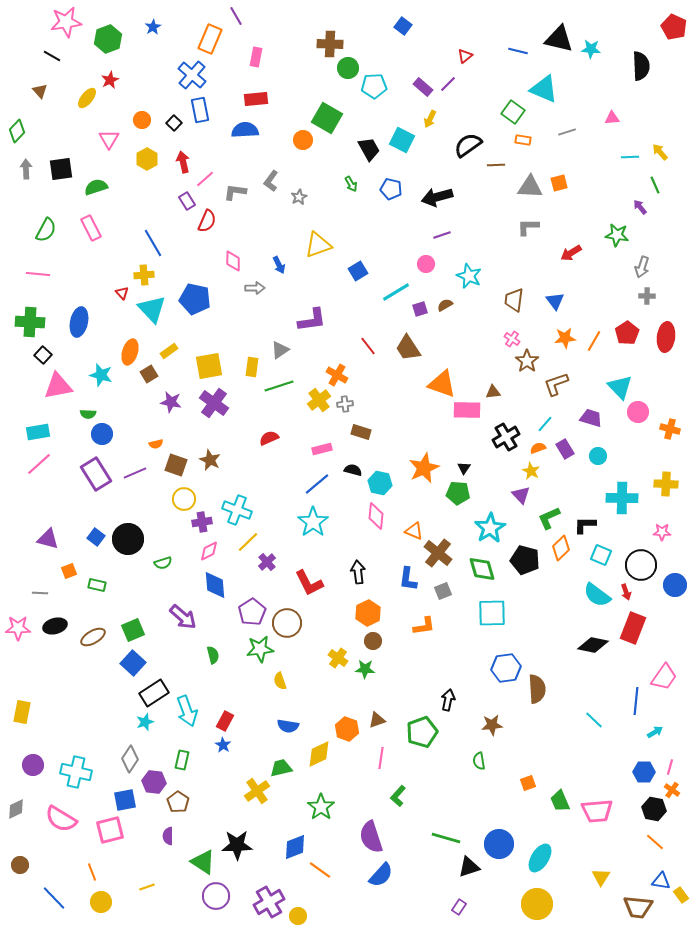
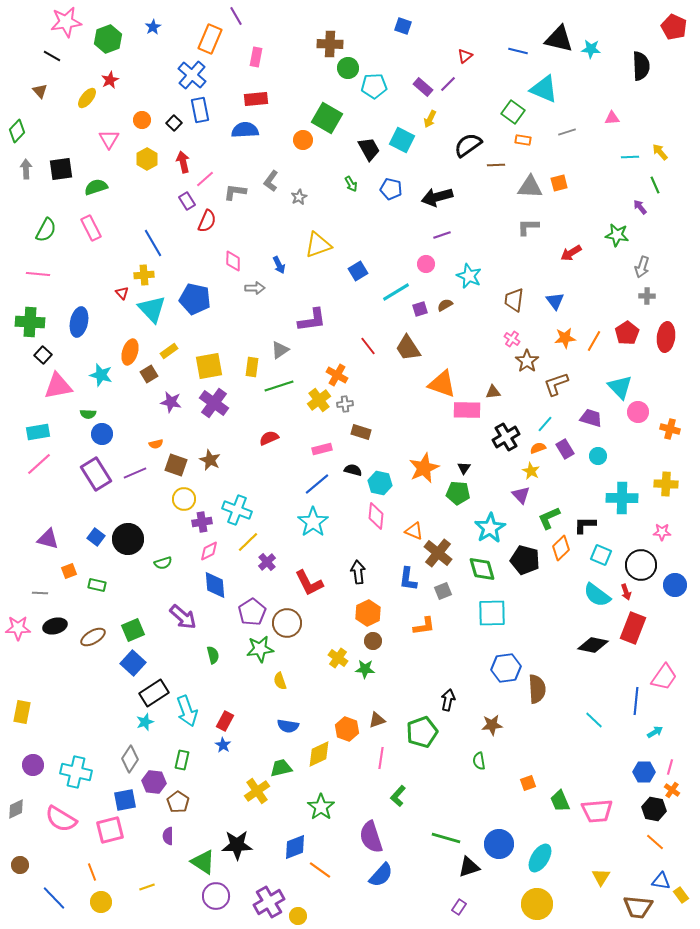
blue square at (403, 26): rotated 18 degrees counterclockwise
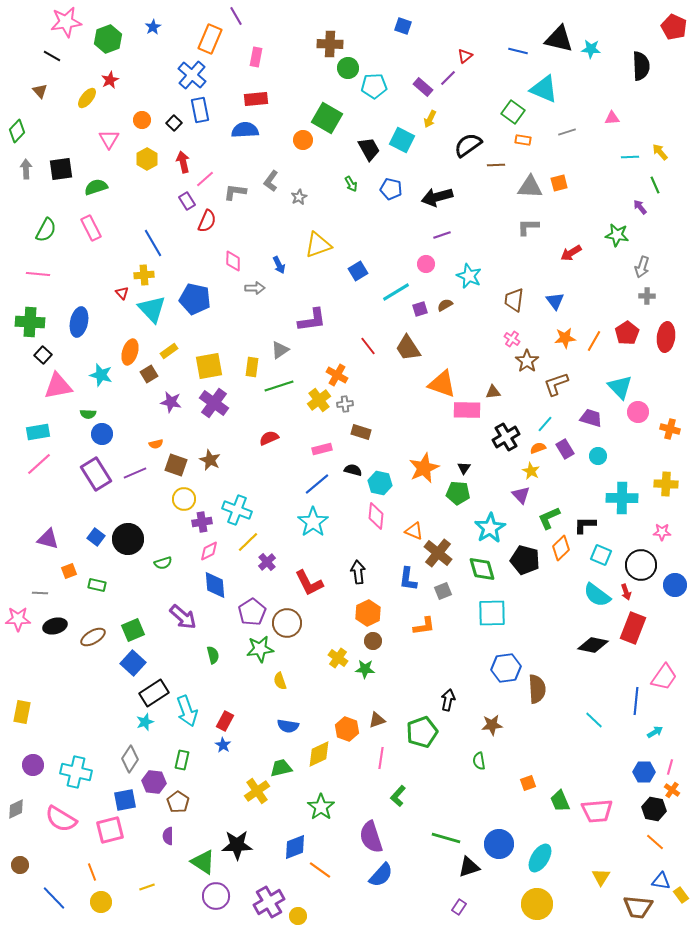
purple line at (448, 84): moved 6 px up
pink star at (18, 628): moved 9 px up
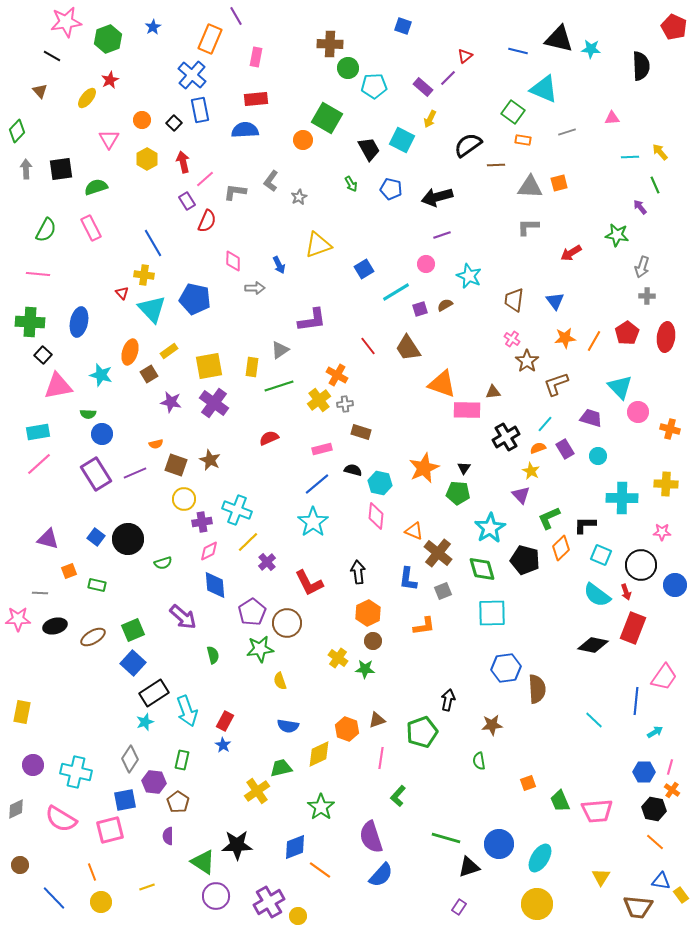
blue square at (358, 271): moved 6 px right, 2 px up
yellow cross at (144, 275): rotated 12 degrees clockwise
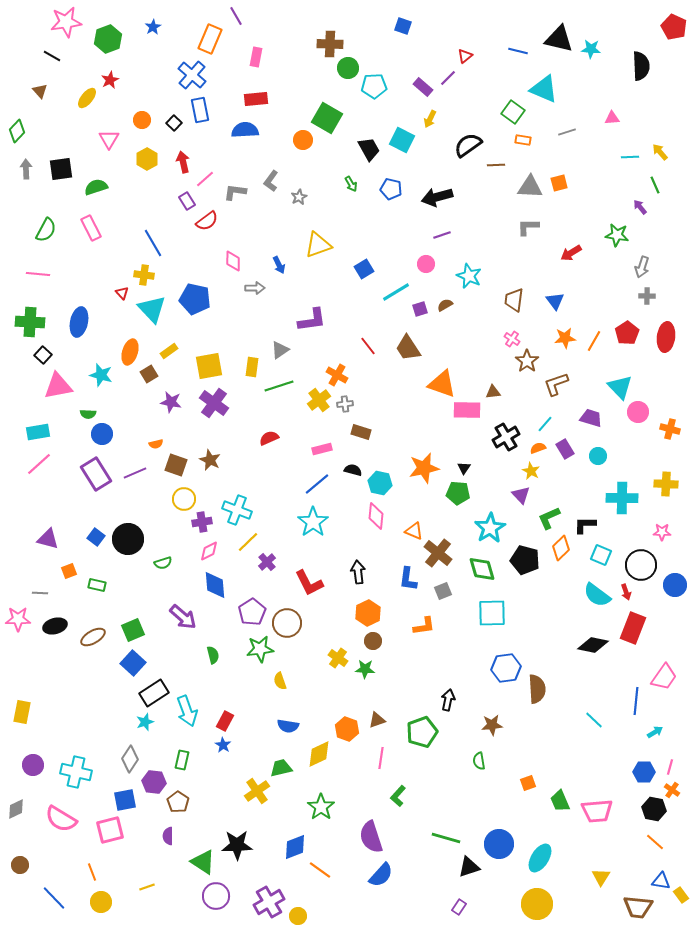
red semicircle at (207, 221): rotated 30 degrees clockwise
orange star at (424, 468): rotated 12 degrees clockwise
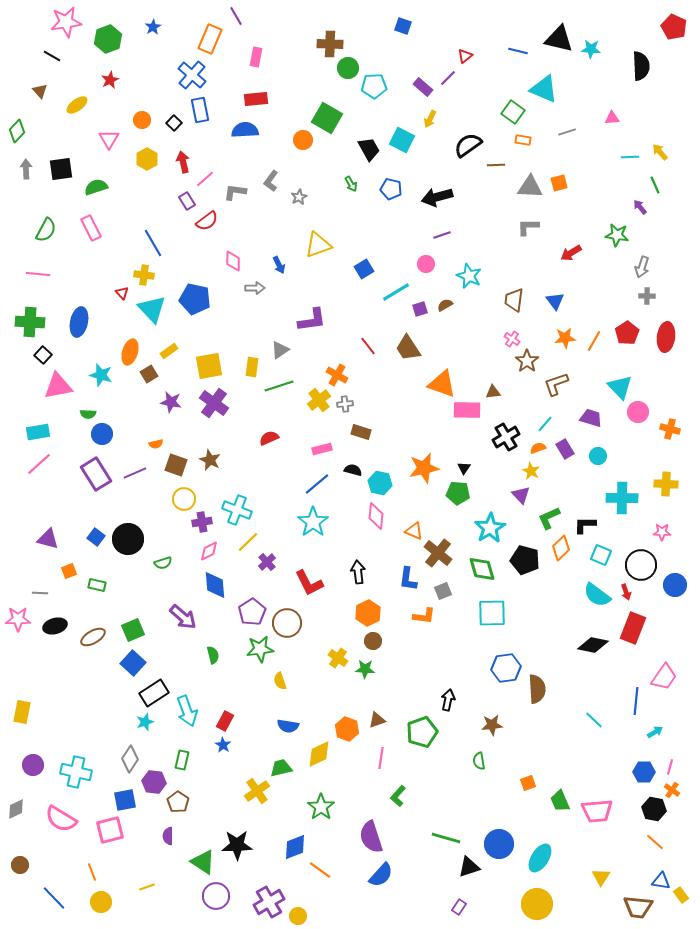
yellow ellipse at (87, 98): moved 10 px left, 7 px down; rotated 15 degrees clockwise
orange L-shape at (424, 626): moved 10 px up; rotated 15 degrees clockwise
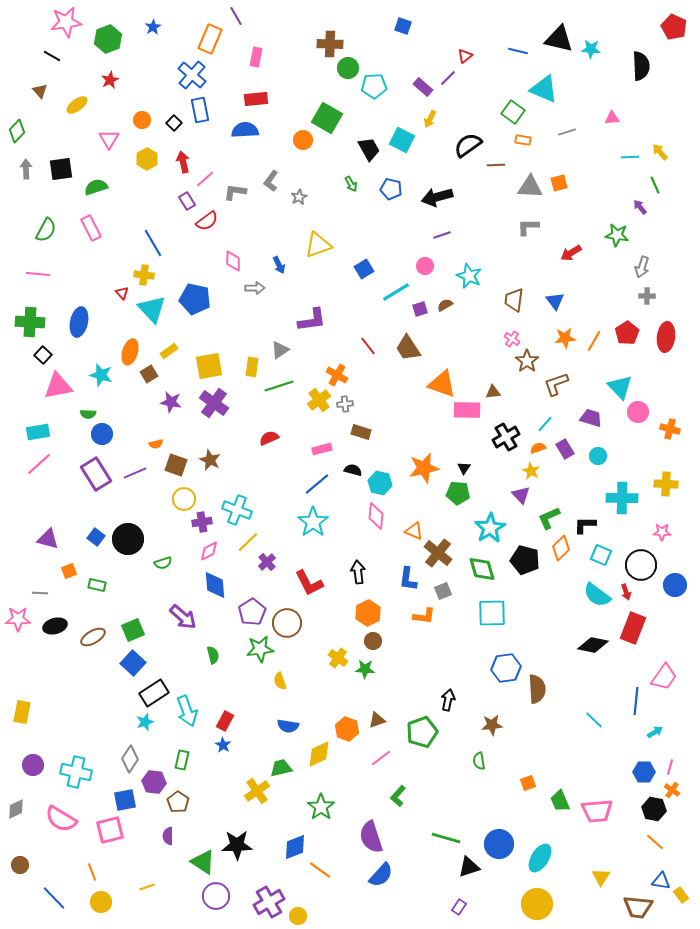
pink circle at (426, 264): moved 1 px left, 2 px down
pink line at (381, 758): rotated 45 degrees clockwise
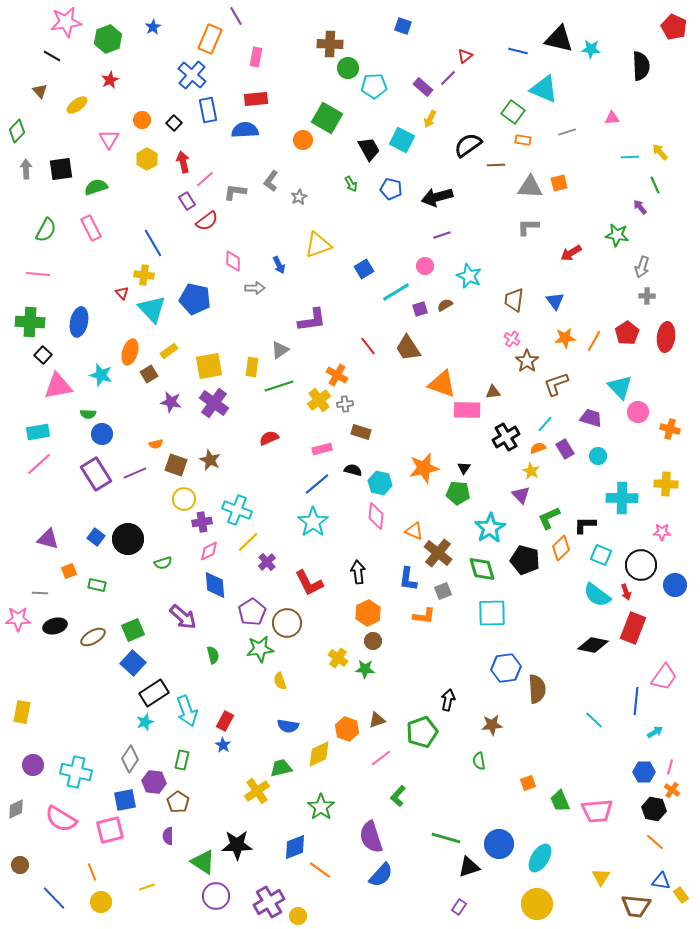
blue rectangle at (200, 110): moved 8 px right
brown trapezoid at (638, 907): moved 2 px left, 1 px up
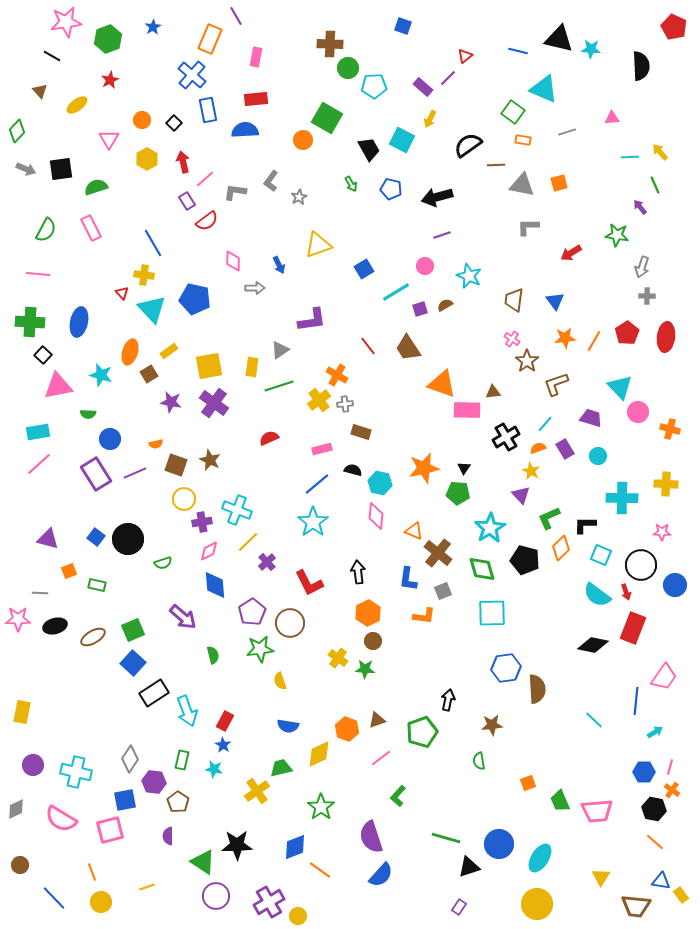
gray arrow at (26, 169): rotated 114 degrees clockwise
gray triangle at (530, 187): moved 8 px left, 2 px up; rotated 8 degrees clockwise
blue circle at (102, 434): moved 8 px right, 5 px down
brown circle at (287, 623): moved 3 px right
cyan star at (145, 722): moved 69 px right, 47 px down; rotated 30 degrees clockwise
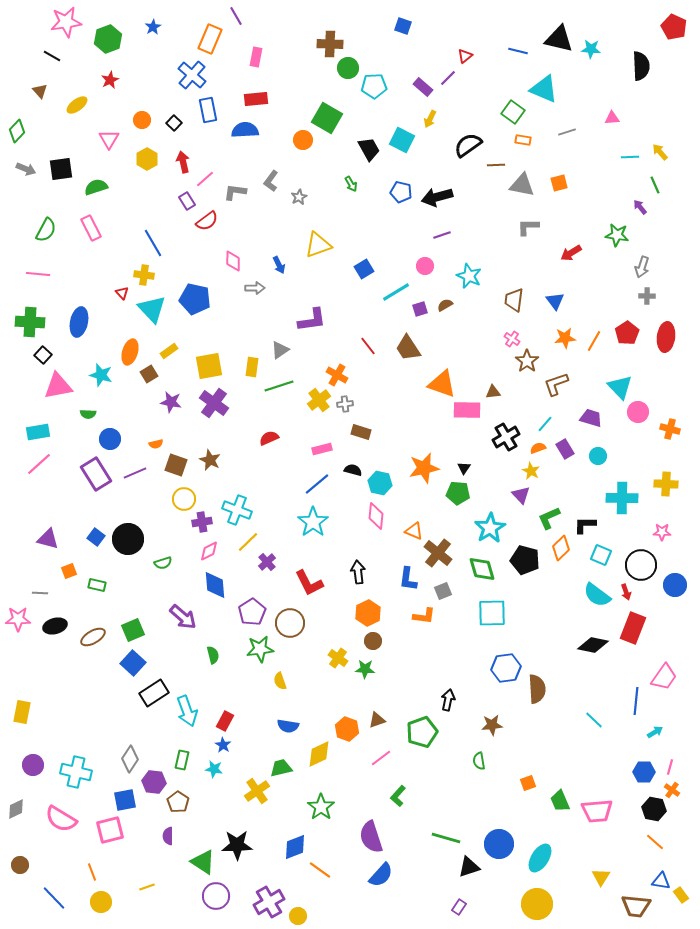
blue pentagon at (391, 189): moved 10 px right, 3 px down
